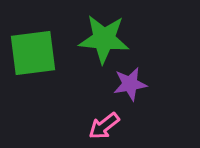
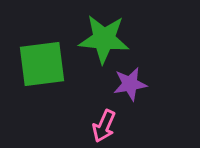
green square: moved 9 px right, 11 px down
pink arrow: rotated 28 degrees counterclockwise
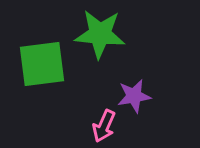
green star: moved 4 px left, 5 px up
purple star: moved 4 px right, 12 px down
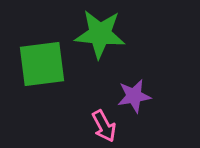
pink arrow: rotated 52 degrees counterclockwise
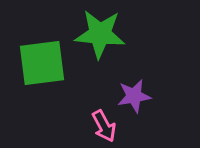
green square: moved 1 px up
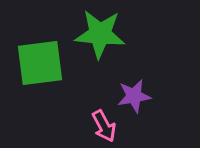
green square: moved 2 px left
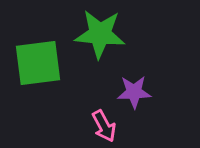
green square: moved 2 px left
purple star: moved 4 px up; rotated 8 degrees clockwise
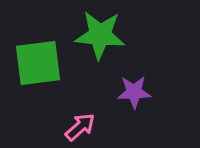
green star: moved 1 px down
pink arrow: moved 24 px left, 1 px down; rotated 104 degrees counterclockwise
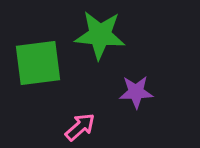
purple star: moved 2 px right
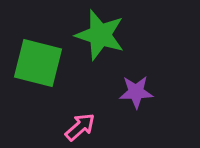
green star: rotated 12 degrees clockwise
green square: rotated 21 degrees clockwise
